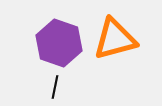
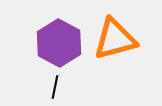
purple hexagon: rotated 9 degrees clockwise
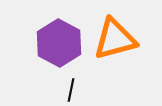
black line: moved 16 px right, 3 px down
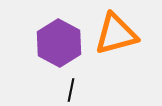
orange triangle: moved 1 px right, 5 px up
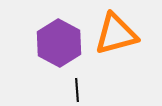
black line: moved 6 px right; rotated 15 degrees counterclockwise
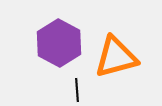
orange triangle: moved 23 px down
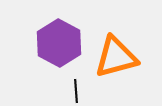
black line: moved 1 px left, 1 px down
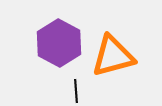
orange triangle: moved 3 px left, 1 px up
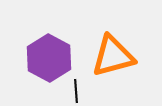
purple hexagon: moved 10 px left, 15 px down
